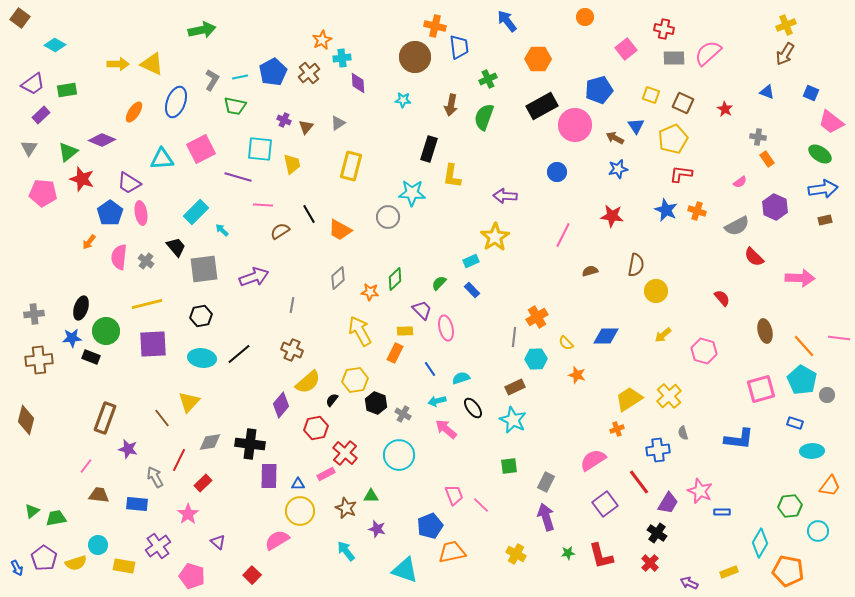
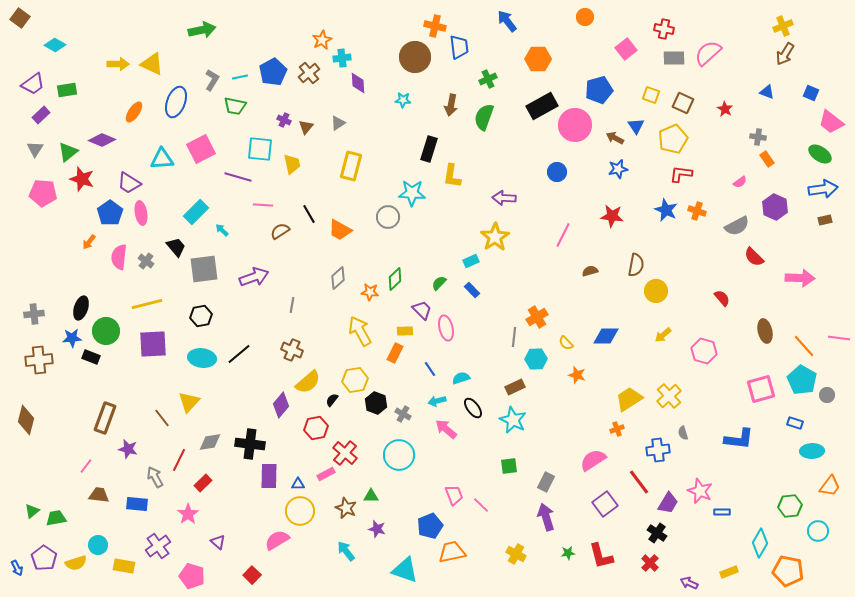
yellow cross at (786, 25): moved 3 px left, 1 px down
gray triangle at (29, 148): moved 6 px right, 1 px down
purple arrow at (505, 196): moved 1 px left, 2 px down
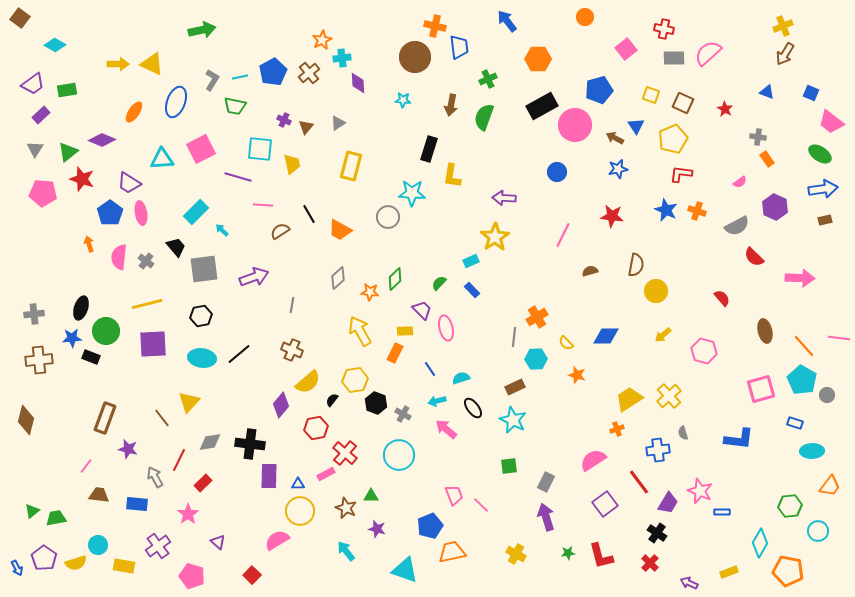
orange arrow at (89, 242): moved 2 px down; rotated 126 degrees clockwise
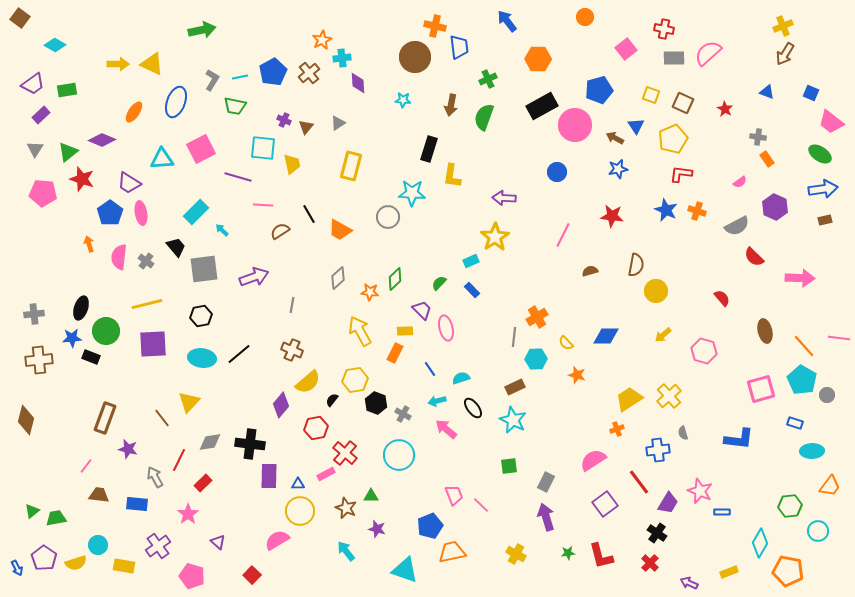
cyan square at (260, 149): moved 3 px right, 1 px up
